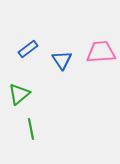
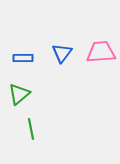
blue rectangle: moved 5 px left, 9 px down; rotated 36 degrees clockwise
blue triangle: moved 7 px up; rotated 10 degrees clockwise
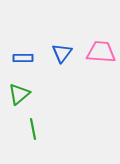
pink trapezoid: rotated 8 degrees clockwise
green line: moved 2 px right
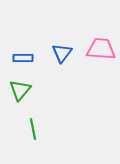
pink trapezoid: moved 3 px up
green triangle: moved 1 px right, 4 px up; rotated 10 degrees counterclockwise
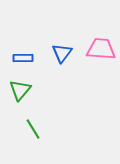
green line: rotated 20 degrees counterclockwise
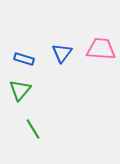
blue rectangle: moved 1 px right, 1 px down; rotated 18 degrees clockwise
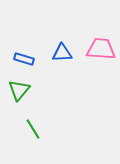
blue triangle: rotated 50 degrees clockwise
green triangle: moved 1 px left
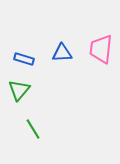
pink trapezoid: rotated 88 degrees counterclockwise
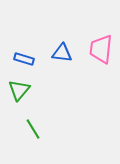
blue triangle: rotated 10 degrees clockwise
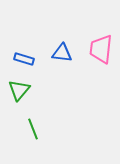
green line: rotated 10 degrees clockwise
